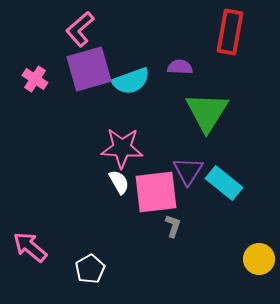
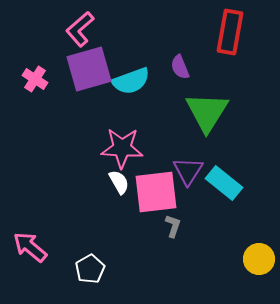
purple semicircle: rotated 115 degrees counterclockwise
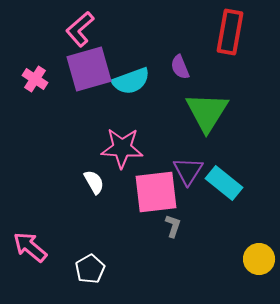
white semicircle: moved 25 px left
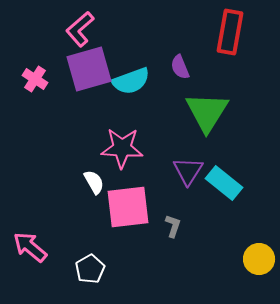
pink square: moved 28 px left, 15 px down
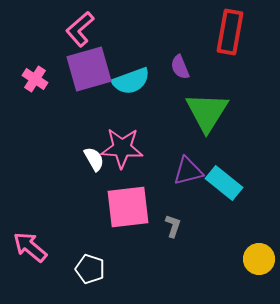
purple triangle: rotated 44 degrees clockwise
white semicircle: moved 23 px up
white pentagon: rotated 24 degrees counterclockwise
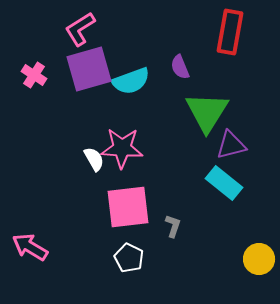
pink L-shape: rotated 9 degrees clockwise
pink cross: moved 1 px left, 4 px up
purple triangle: moved 43 px right, 26 px up
pink arrow: rotated 9 degrees counterclockwise
white pentagon: moved 39 px right, 11 px up; rotated 8 degrees clockwise
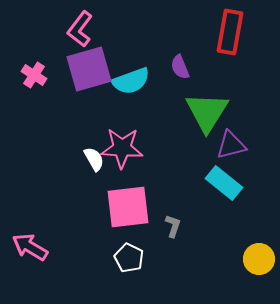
pink L-shape: rotated 21 degrees counterclockwise
